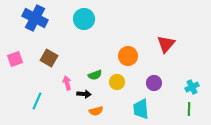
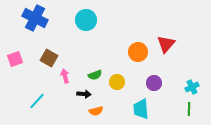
cyan circle: moved 2 px right, 1 px down
orange circle: moved 10 px right, 4 px up
pink arrow: moved 2 px left, 7 px up
cyan line: rotated 18 degrees clockwise
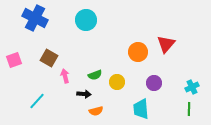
pink square: moved 1 px left, 1 px down
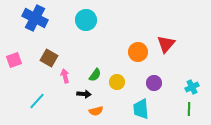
green semicircle: rotated 32 degrees counterclockwise
